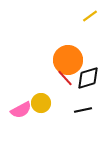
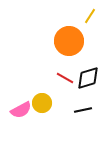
yellow line: rotated 21 degrees counterclockwise
orange circle: moved 1 px right, 19 px up
red line: rotated 18 degrees counterclockwise
yellow circle: moved 1 px right
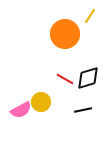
orange circle: moved 4 px left, 7 px up
red line: moved 1 px down
yellow circle: moved 1 px left, 1 px up
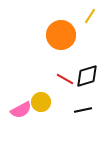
orange circle: moved 4 px left, 1 px down
black diamond: moved 1 px left, 2 px up
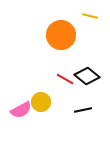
yellow line: rotated 70 degrees clockwise
black diamond: rotated 55 degrees clockwise
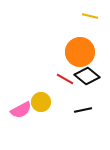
orange circle: moved 19 px right, 17 px down
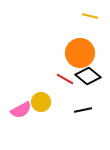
orange circle: moved 1 px down
black diamond: moved 1 px right
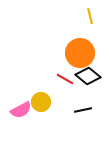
yellow line: rotated 63 degrees clockwise
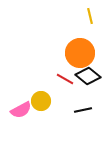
yellow circle: moved 1 px up
